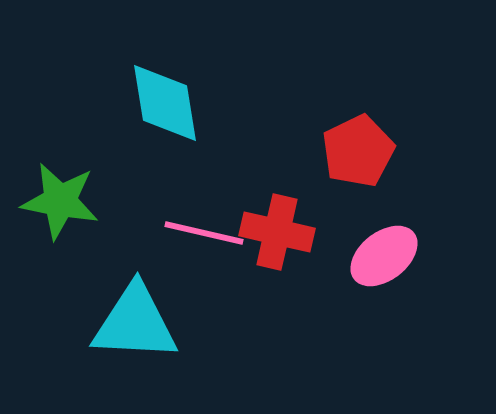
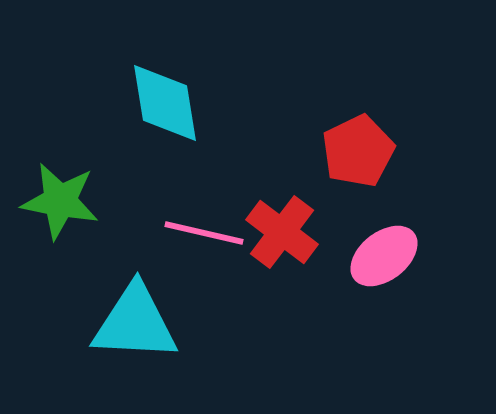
red cross: moved 5 px right; rotated 24 degrees clockwise
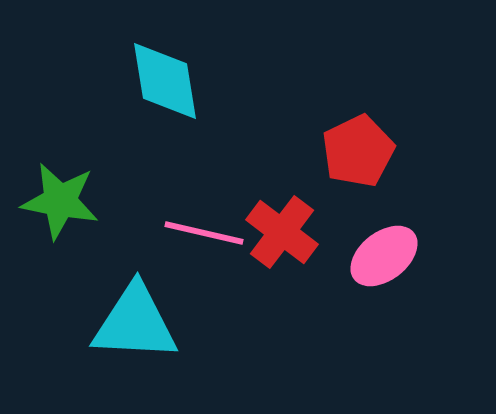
cyan diamond: moved 22 px up
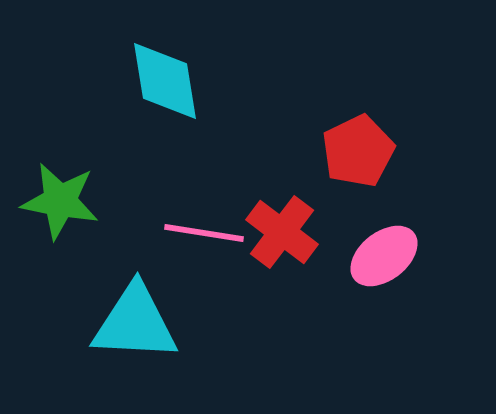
pink line: rotated 4 degrees counterclockwise
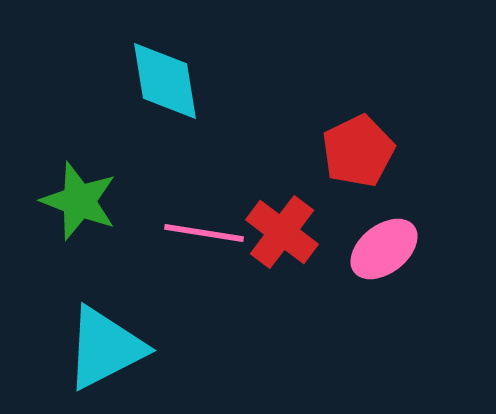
green star: moved 19 px right; rotated 10 degrees clockwise
pink ellipse: moved 7 px up
cyan triangle: moved 30 px left, 25 px down; rotated 30 degrees counterclockwise
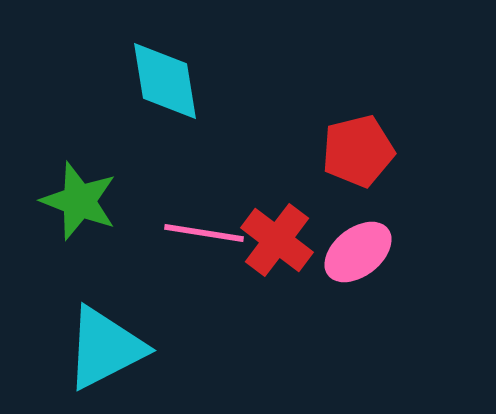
red pentagon: rotated 12 degrees clockwise
red cross: moved 5 px left, 8 px down
pink ellipse: moved 26 px left, 3 px down
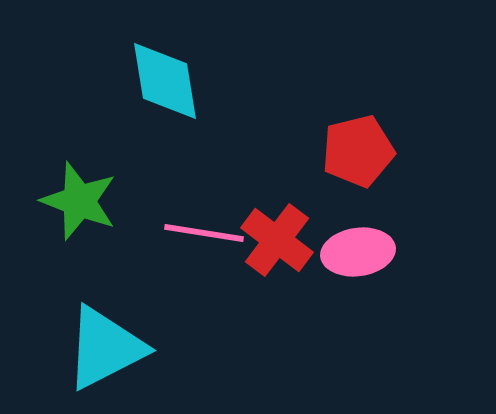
pink ellipse: rotated 30 degrees clockwise
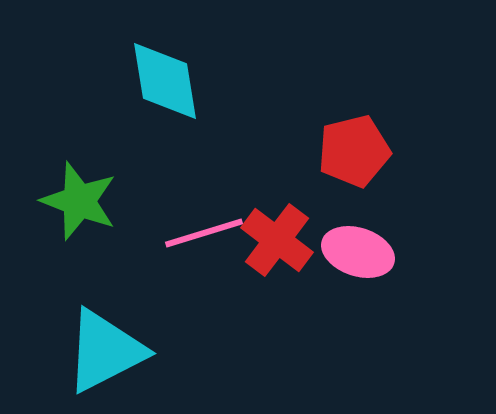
red pentagon: moved 4 px left
pink line: rotated 26 degrees counterclockwise
pink ellipse: rotated 26 degrees clockwise
cyan triangle: moved 3 px down
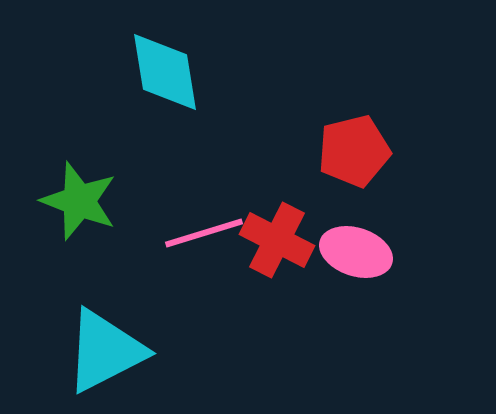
cyan diamond: moved 9 px up
red cross: rotated 10 degrees counterclockwise
pink ellipse: moved 2 px left
